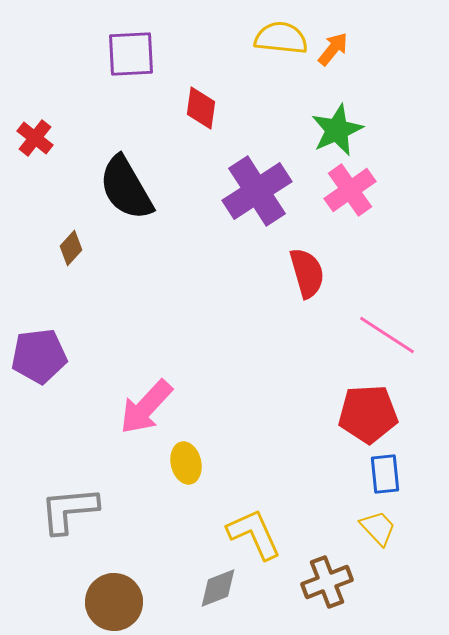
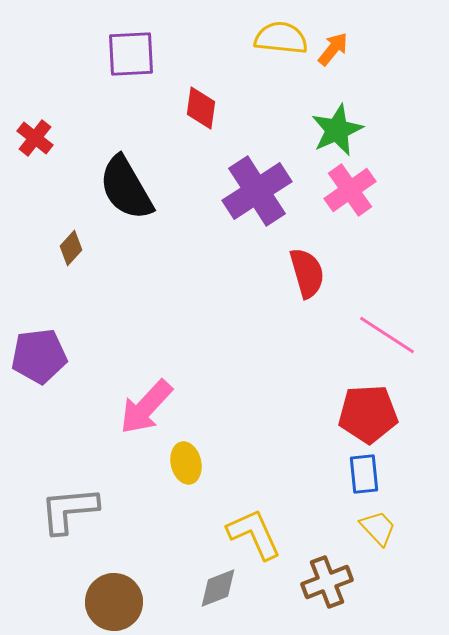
blue rectangle: moved 21 px left
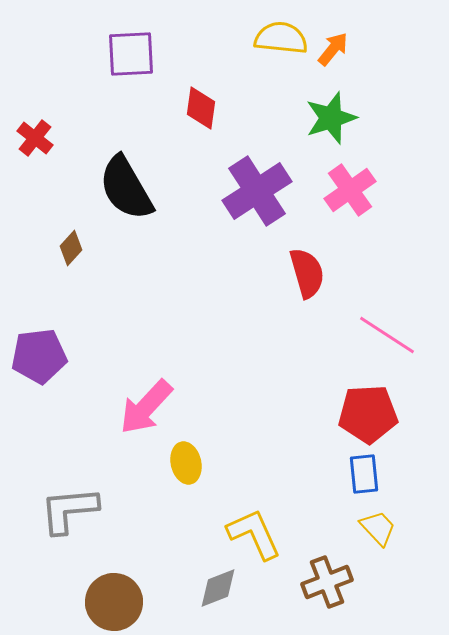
green star: moved 6 px left, 12 px up; rotated 6 degrees clockwise
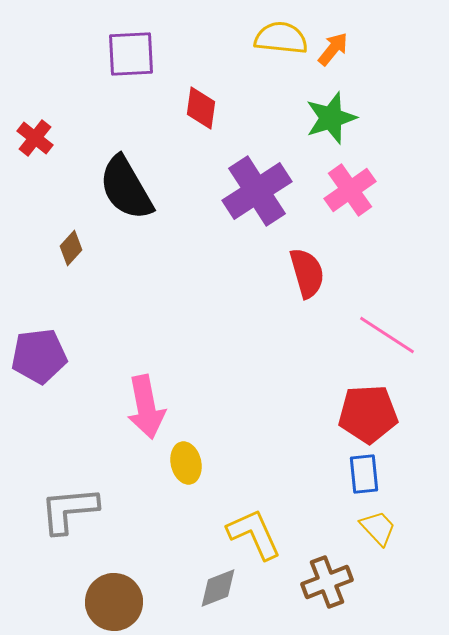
pink arrow: rotated 54 degrees counterclockwise
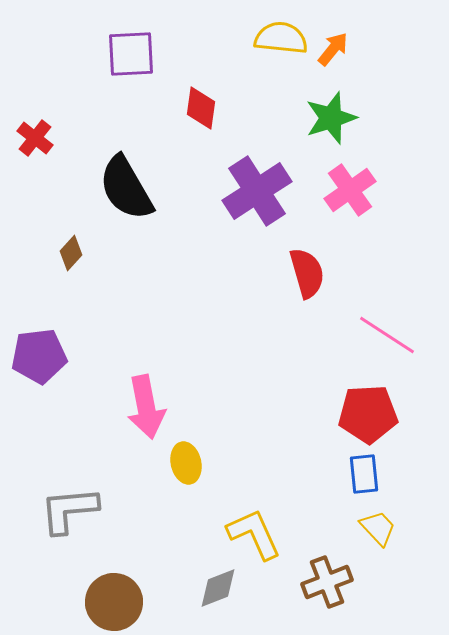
brown diamond: moved 5 px down
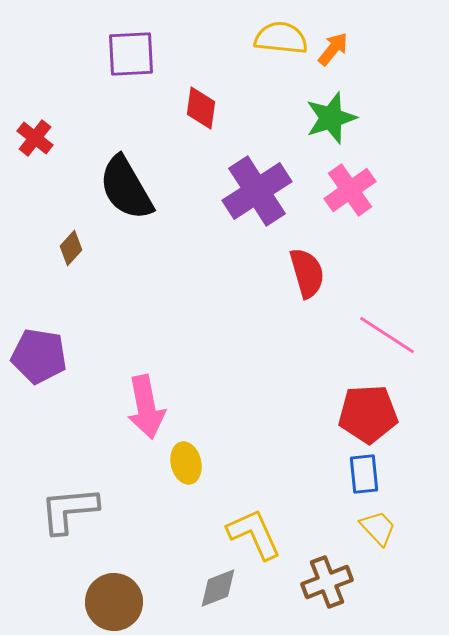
brown diamond: moved 5 px up
purple pentagon: rotated 16 degrees clockwise
